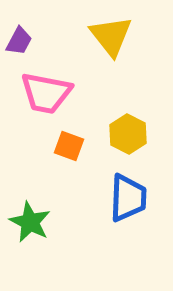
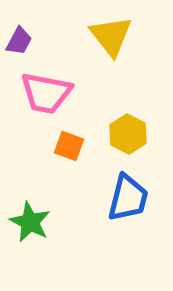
blue trapezoid: rotated 12 degrees clockwise
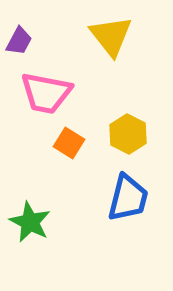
orange square: moved 3 px up; rotated 12 degrees clockwise
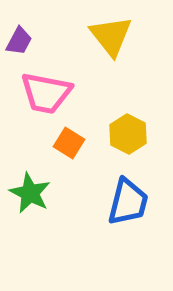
blue trapezoid: moved 4 px down
green star: moved 29 px up
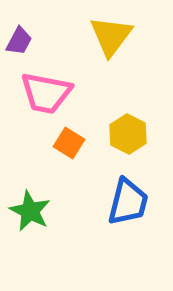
yellow triangle: rotated 15 degrees clockwise
green star: moved 18 px down
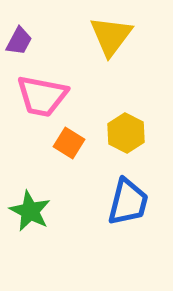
pink trapezoid: moved 4 px left, 3 px down
yellow hexagon: moved 2 px left, 1 px up
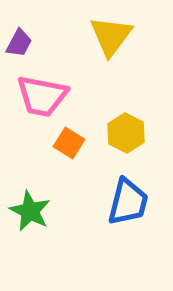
purple trapezoid: moved 2 px down
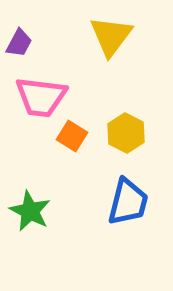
pink trapezoid: moved 1 px left, 1 px down; rotated 4 degrees counterclockwise
orange square: moved 3 px right, 7 px up
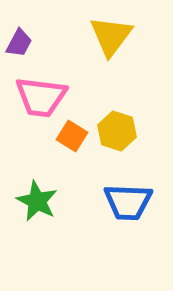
yellow hexagon: moved 9 px left, 2 px up; rotated 9 degrees counterclockwise
blue trapezoid: rotated 78 degrees clockwise
green star: moved 7 px right, 10 px up
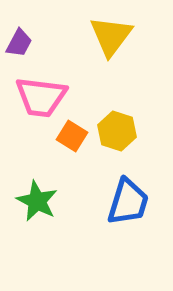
blue trapezoid: rotated 75 degrees counterclockwise
